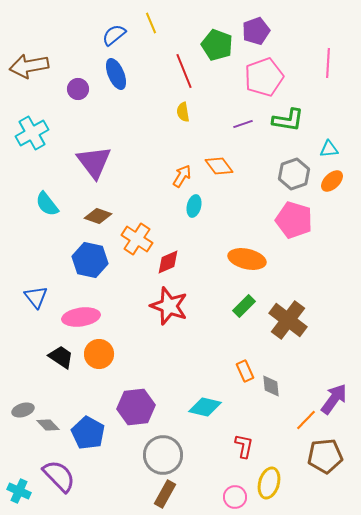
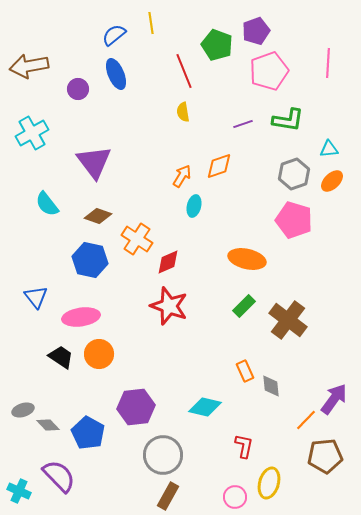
yellow line at (151, 23): rotated 15 degrees clockwise
pink pentagon at (264, 77): moved 5 px right, 6 px up
orange diamond at (219, 166): rotated 72 degrees counterclockwise
brown rectangle at (165, 494): moved 3 px right, 2 px down
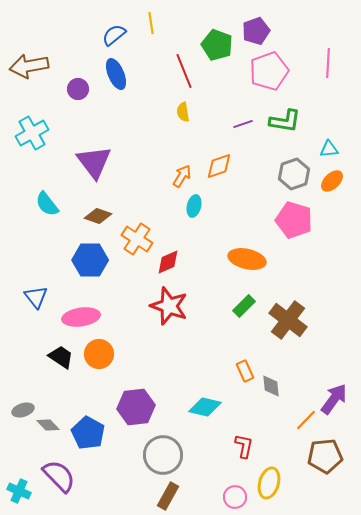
green L-shape at (288, 120): moved 3 px left, 1 px down
blue hexagon at (90, 260): rotated 12 degrees counterclockwise
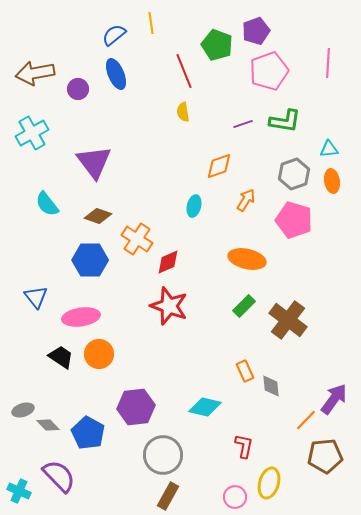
brown arrow at (29, 66): moved 6 px right, 7 px down
orange arrow at (182, 176): moved 64 px right, 24 px down
orange ellipse at (332, 181): rotated 55 degrees counterclockwise
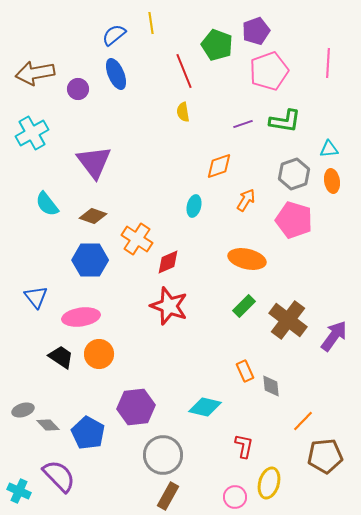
brown diamond at (98, 216): moved 5 px left
purple arrow at (334, 399): moved 63 px up
orange line at (306, 420): moved 3 px left, 1 px down
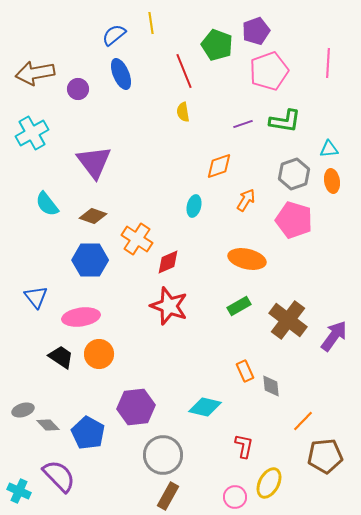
blue ellipse at (116, 74): moved 5 px right
green rectangle at (244, 306): moved 5 px left; rotated 15 degrees clockwise
yellow ellipse at (269, 483): rotated 12 degrees clockwise
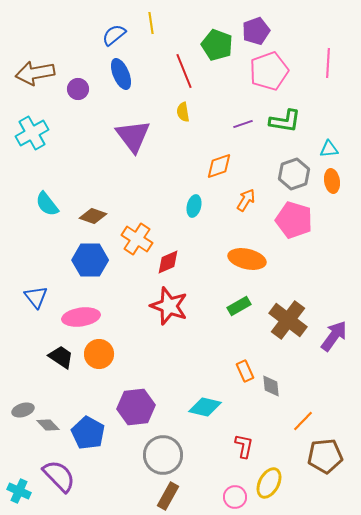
purple triangle at (94, 162): moved 39 px right, 26 px up
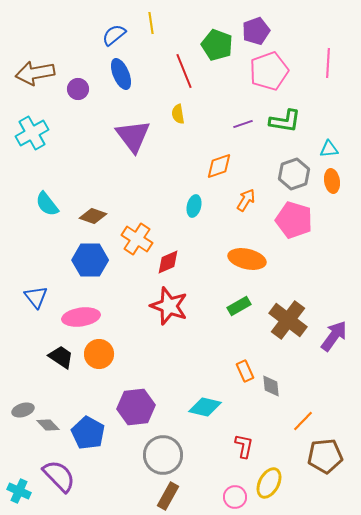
yellow semicircle at (183, 112): moved 5 px left, 2 px down
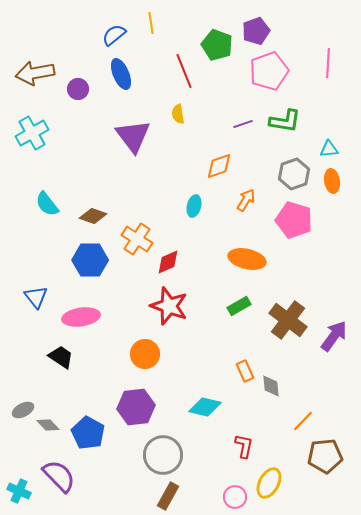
orange circle at (99, 354): moved 46 px right
gray ellipse at (23, 410): rotated 10 degrees counterclockwise
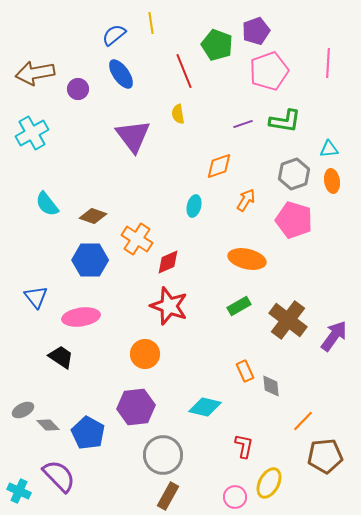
blue ellipse at (121, 74): rotated 12 degrees counterclockwise
